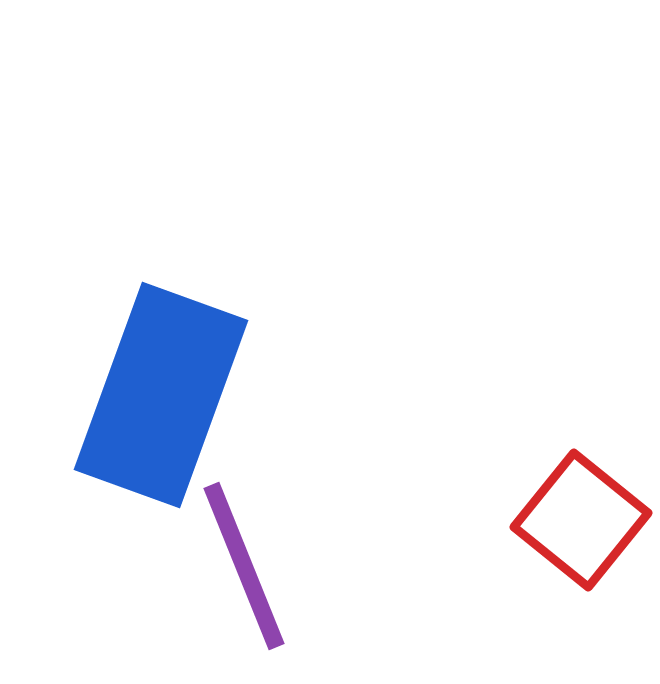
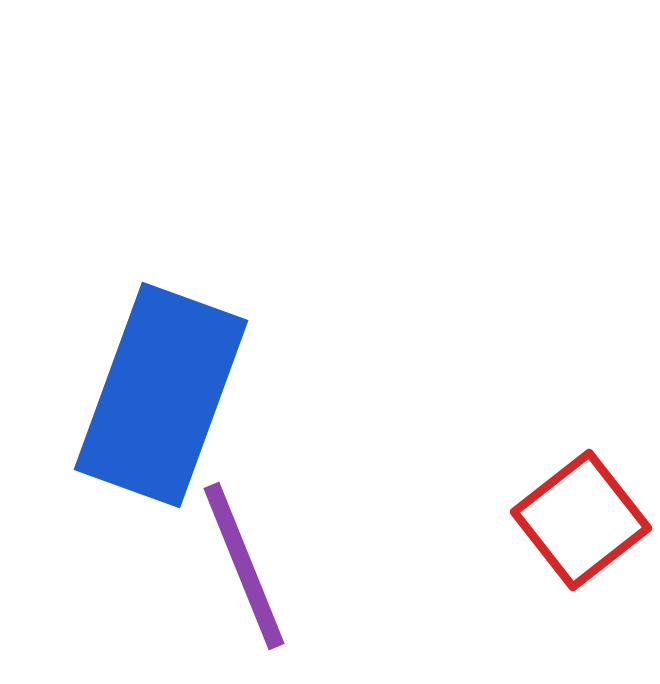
red square: rotated 13 degrees clockwise
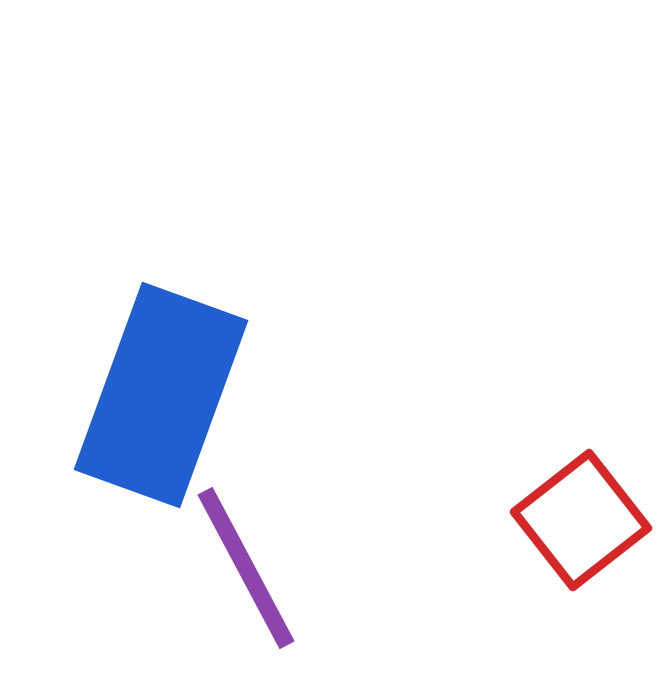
purple line: moved 2 px right, 2 px down; rotated 6 degrees counterclockwise
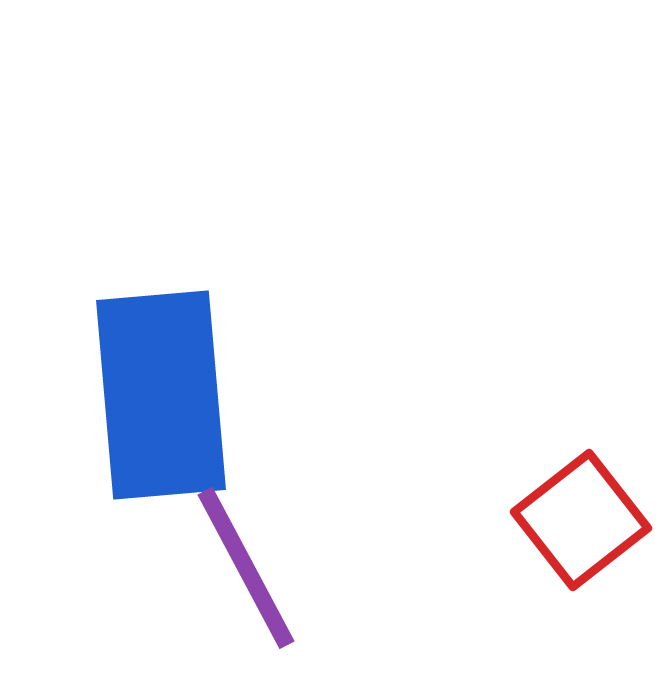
blue rectangle: rotated 25 degrees counterclockwise
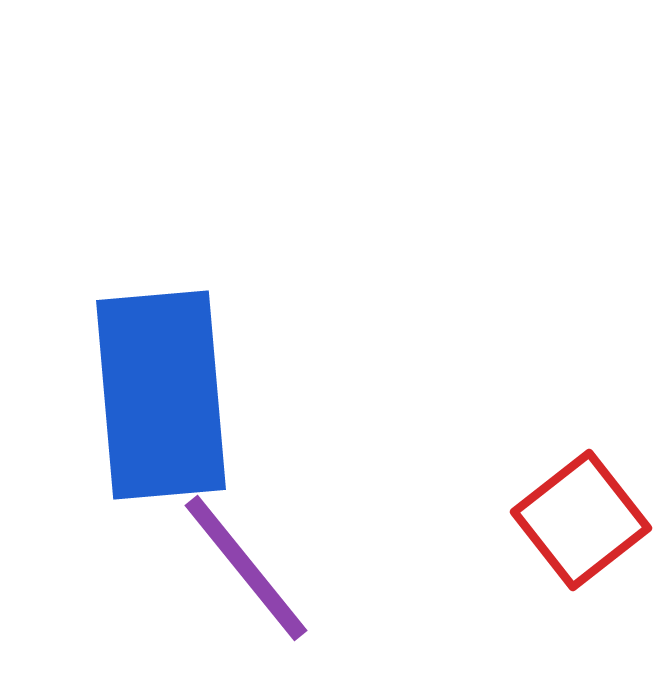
purple line: rotated 11 degrees counterclockwise
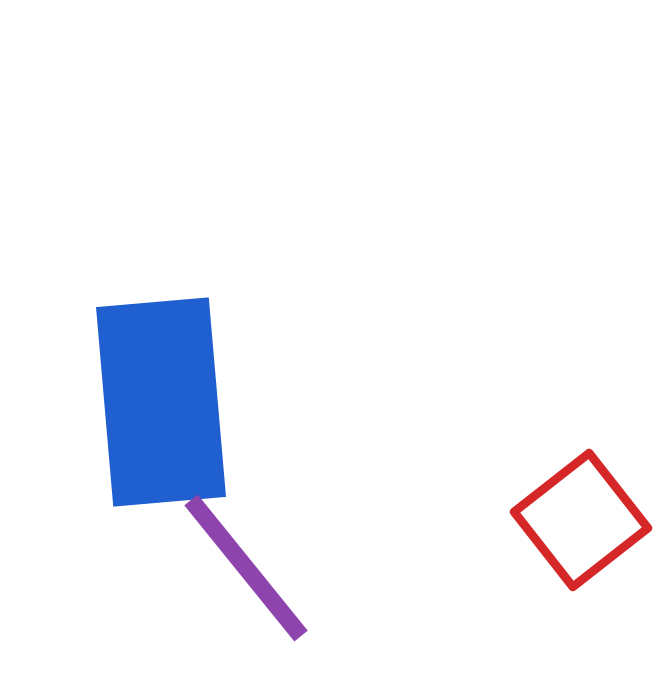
blue rectangle: moved 7 px down
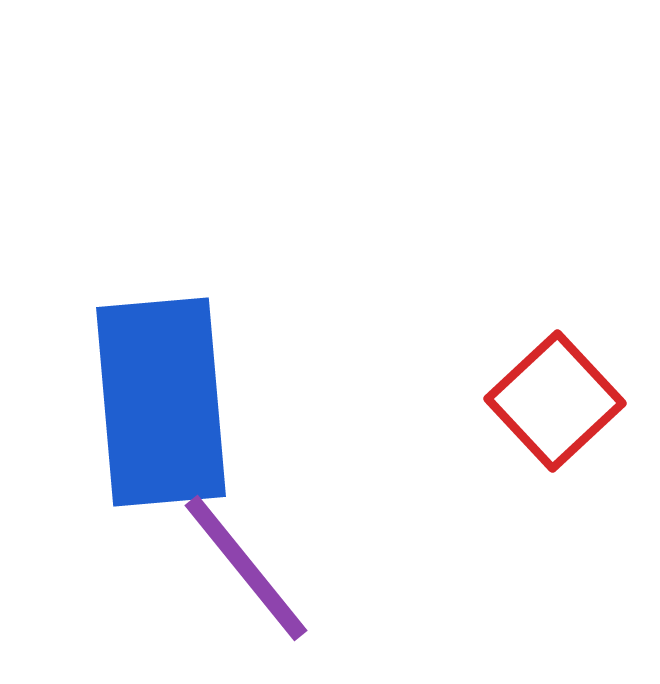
red square: moved 26 px left, 119 px up; rotated 5 degrees counterclockwise
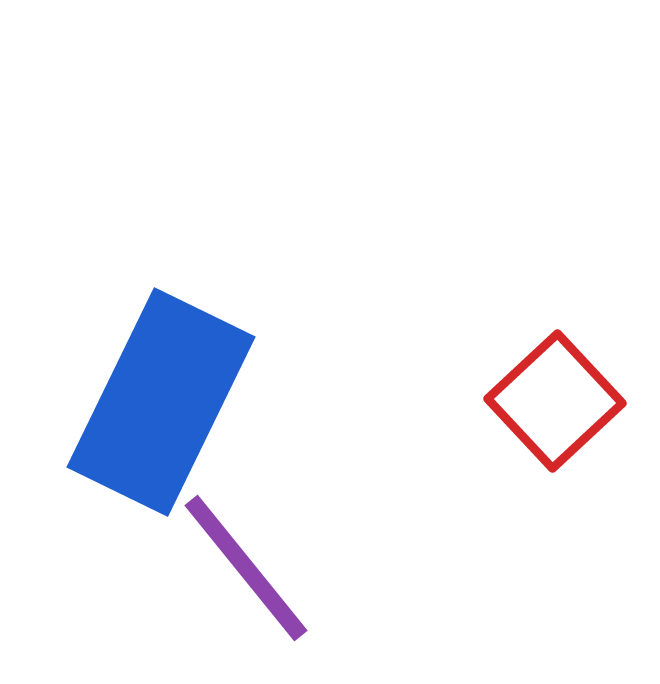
blue rectangle: rotated 31 degrees clockwise
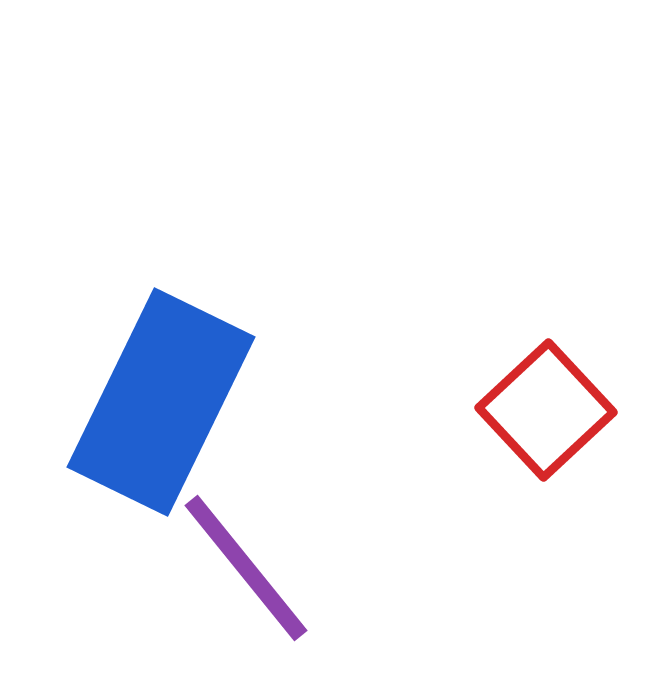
red square: moved 9 px left, 9 px down
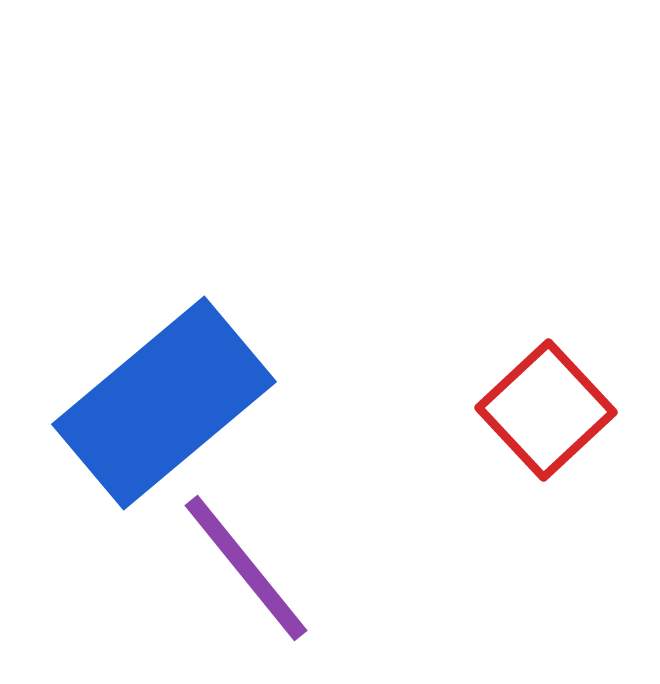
blue rectangle: moved 3 px right, 1 px down; rotated 24 degrees clockwise
